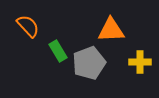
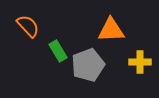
gray pentagon: moved 1 px left, 2 px down
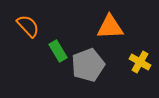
orange triangle: moved 1 px left, 3 px up
yellow cross: rotated 30 degrees clockwise
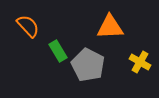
gray pentagon: rotated 24 degrees counterclockwise
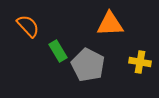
orange triangle: moved 3 px up
yellow cross: rotated 20 degrees counterclockwise
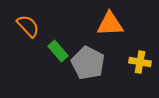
green rectangle: rotated 10 degrees counterclockwise
gray pentagon: moved 2 px up
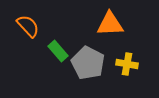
yellow cross: moved 13 px left, 2 px down
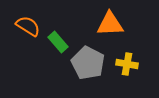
orange semicircle: rotated 15 degrees counterclockwise
green rectangle: moved 9 px up
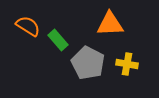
green rectangle: moved 2 px up
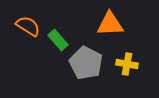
gray pentagon: moved 2 px left
